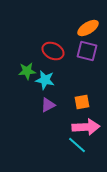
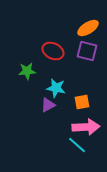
cyan star: moved 11 px right, 8 px down
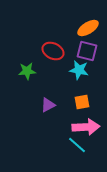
cyan star: moved 23 px right, 18 px up
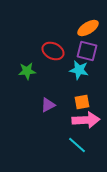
pink arrow: moved 7 px up
